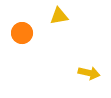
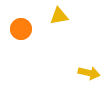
orange circle: moved 1 px left, 4 px up
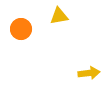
yellow arrow: rotated 20 degrees counterclockwise
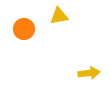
orange circle: moved 3 px right
